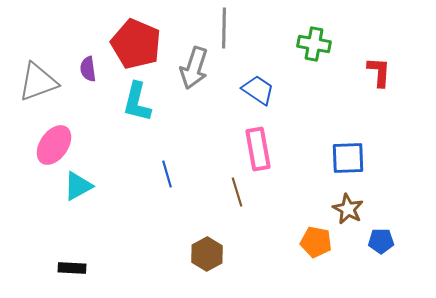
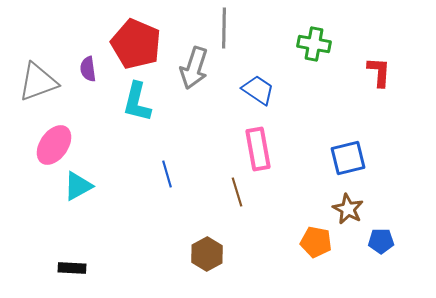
blue square: rotated 12 degrees counterclockwise
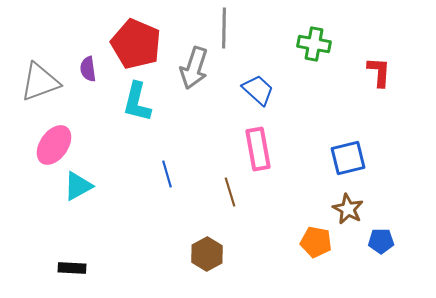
gray triangle: moved 2 px right
blue trapezoid: rotated 8 degrees clockwise
brown line: moved 7 px left
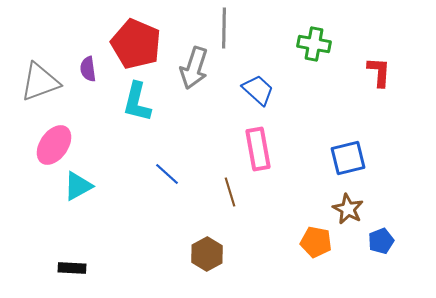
blue line: rotated 32 degrees counterclockwise
blue pentagon: rotated 20 degrees counterclockwise
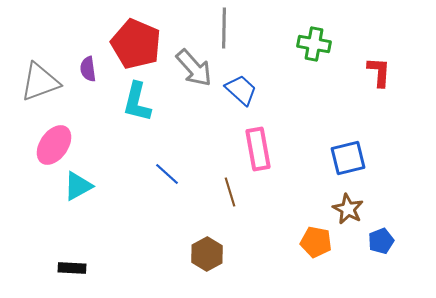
gray arrow: rotated 60 degrees counterclockwise
blue trapezoid: moved 17 px left
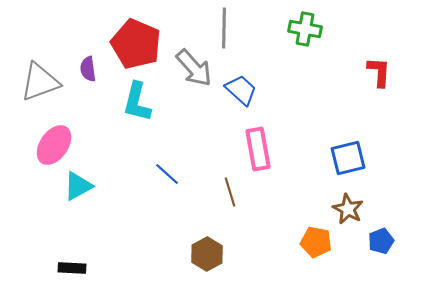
green cross: moved 9 px left, 15 px up
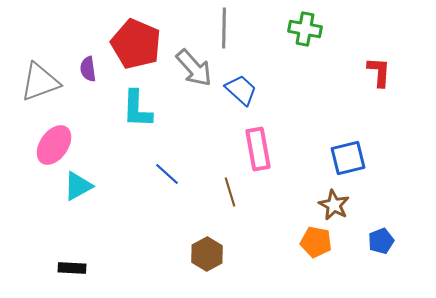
cyan L-shape: moved 7 px down; rotated 12 degrees counterclockwise
brown star: moved 14 px left, 4 px up
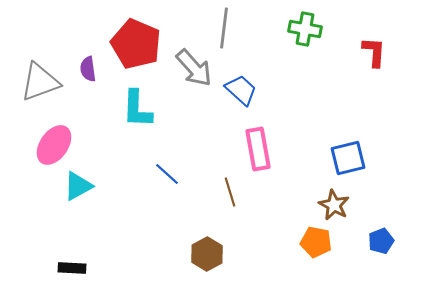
gray line: rotated 6 degrees clockwise
red L-shape: moved 5 px left, 20 px up
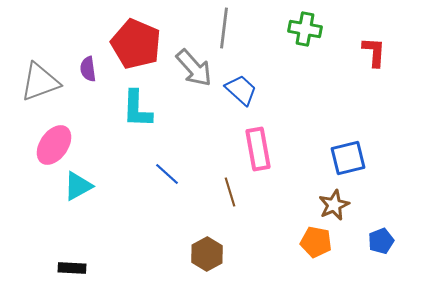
brown star: rotated 20 degrees clockwise
